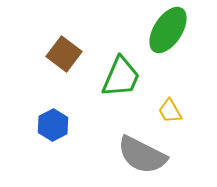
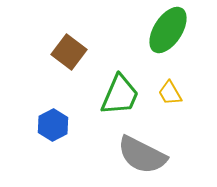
brown square: moved 5 px right, 2 px up
green trapezoid: moved 1 px left, 18 px down
yellow trapezoid: moved 18 px up
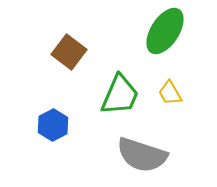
green ellipse: moved 3 px left, 1 px down
gray semicircle: rotated 9 degrees counterclockwise
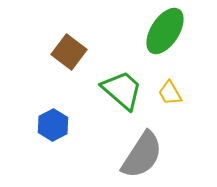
green trapezoid: moved 2 px right, 5 px up; rotated 72 degrees counterclockwise
gray semicircle: rotated 75 degrees counterclockwise
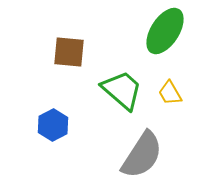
brown square: rotated 32 degrees counterclockwise
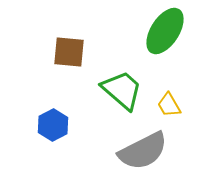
yellow trapezoid: moved 1 px left, 12 px down
gray semicircle: moved 1 px right, 4 px up; rotated 30 degrees clockwise
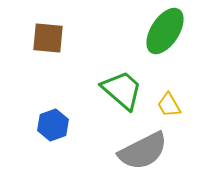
brown square: moved 21 px left, 14 px up
blue hexagon: rotated 8 degrees clockwise
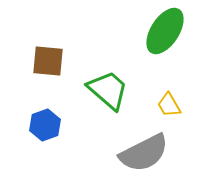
brown square: moved 23 px down
green trapezoid: moved 14 px left
blue hexagon: moved 8 px left
gray semicircle: moved 1 px right, 2 px down
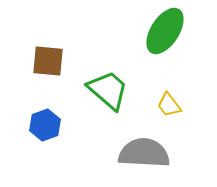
yellow trapezoid: rotated 8 degrees counterclockwise
gray semicircle: rotated 150 degrees counterclockwise
